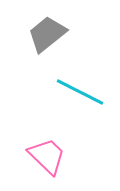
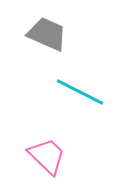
gray trapezoid: rotated 63 degrees clockwise
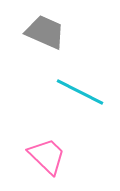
gray trapezoid: moved 2 px left, 2 px up
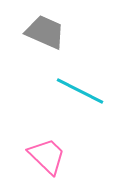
cyan line: moved 1 px up
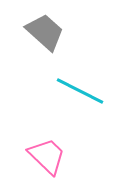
gray trapezoid: rotated 18 degrees clockwise
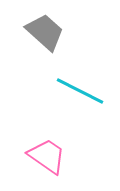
pink trapezoid: rotated 9 degrees counterclockwise
